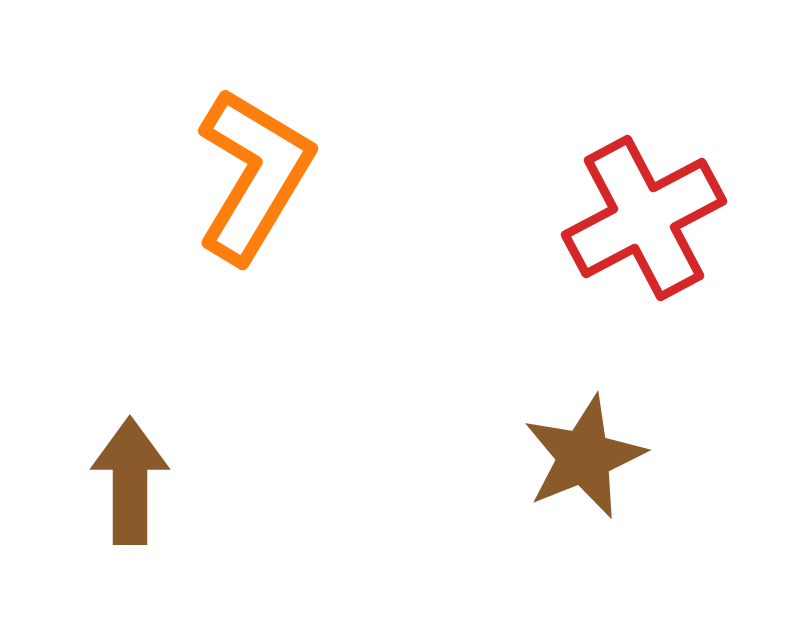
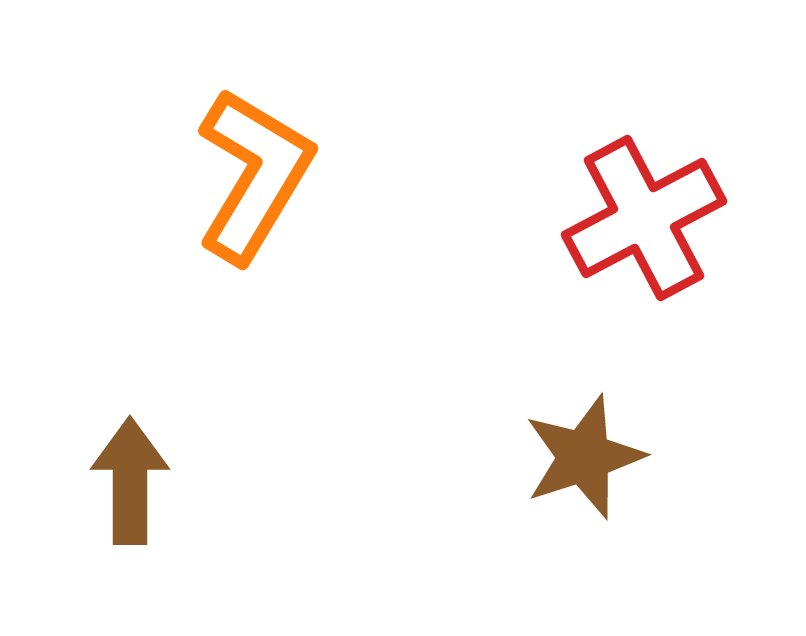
brown star: rotated 4 degrees clockwise
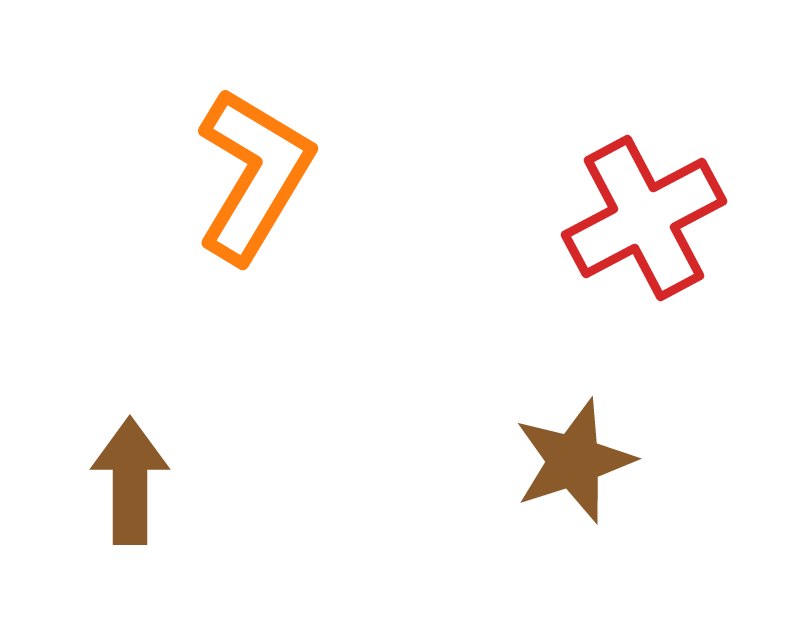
brown star: moved 10 px left, 4 px down
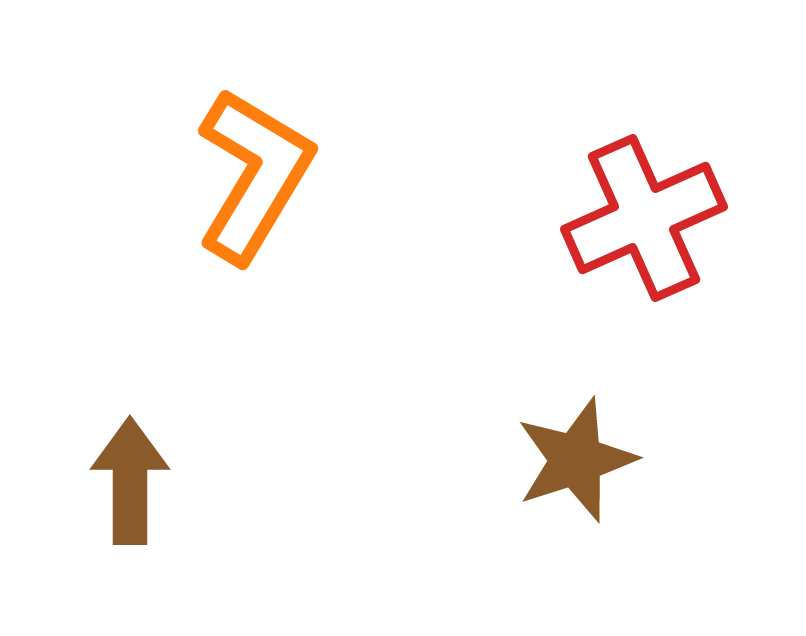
red cross: rotated 4 degrees clockwise
brown star: moved 2 px right, 1 px up
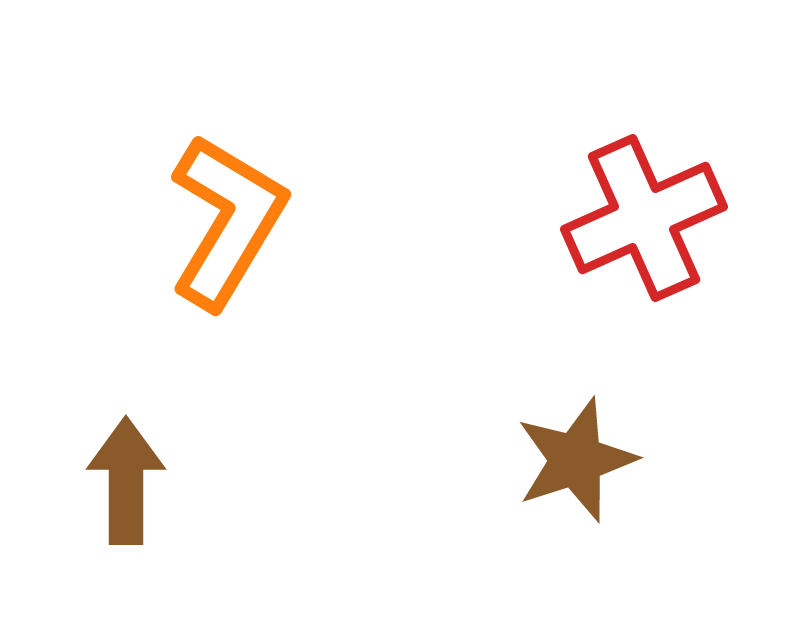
orange L-shape: moved 27 px left, 46 px down
brown arrow: moved 4 px left
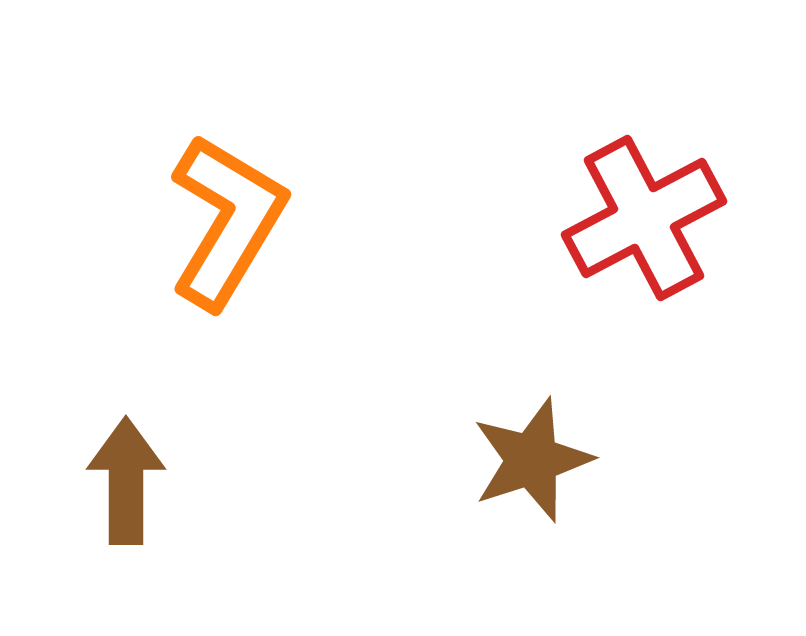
red cross: rotated 4 degrees counterclockwise
brown star: moved 44 px left
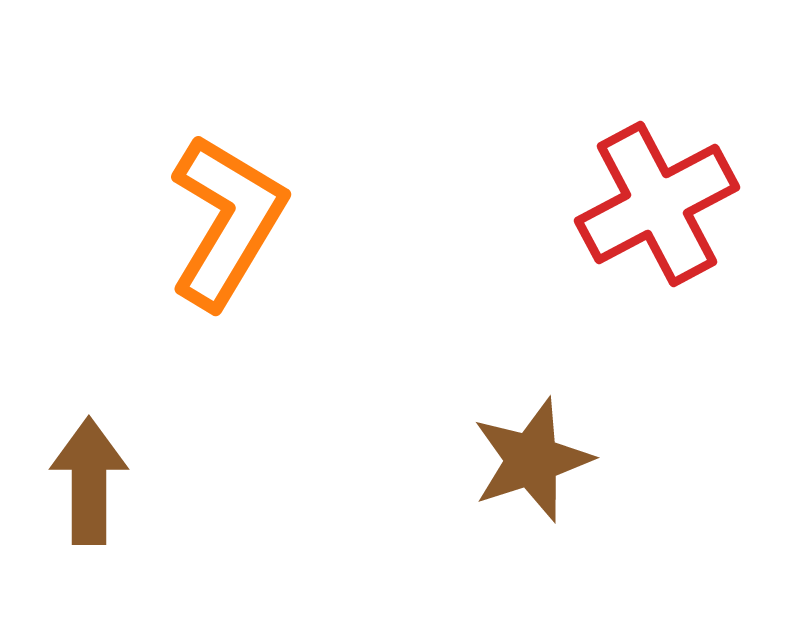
red cross: moved 13 px right, 14 px up
brown arrow: moved 37 px left
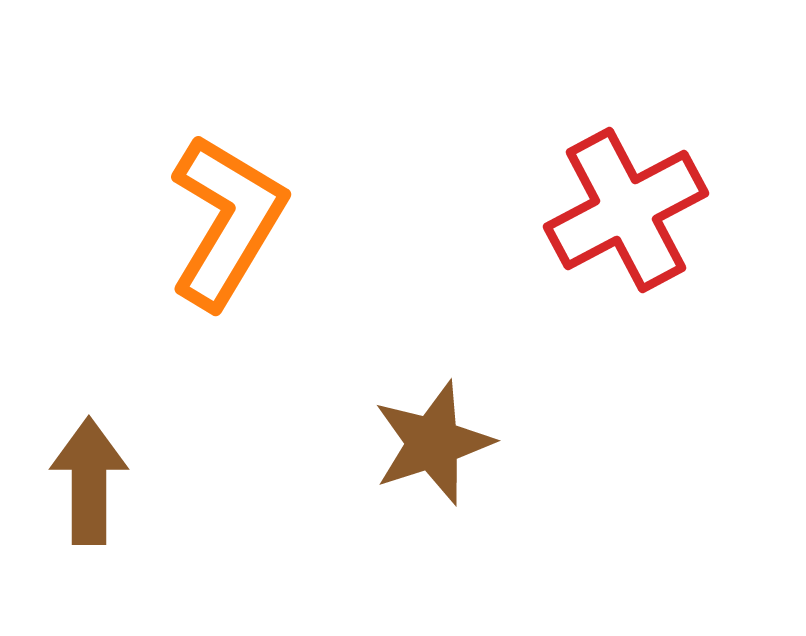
red cross: moved 31 px left, 6 px down
brown star: moved 99 px left, 17 px up
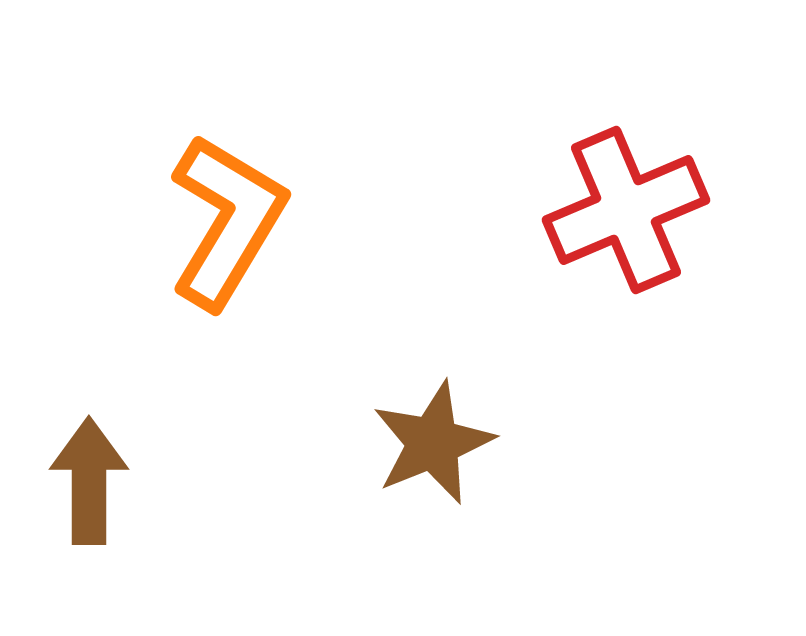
red cross: rotated 5 degrees clockwise
brown star: rotated 4 degrees counterclockwise
